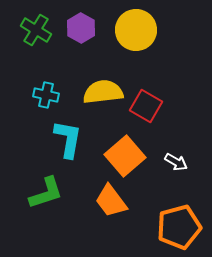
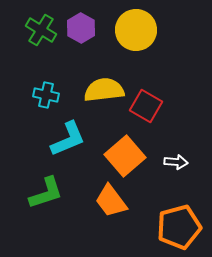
green cross: moved 5 px right
yellow semicircle: moved 1 px right, 2 px up
cyan L-shape: rotated 57 degrees clockwise
white arrow: rotated 25 degrees counterclockwise
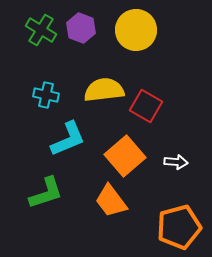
purple hexagon: rotated 8 degrees counterclockwise
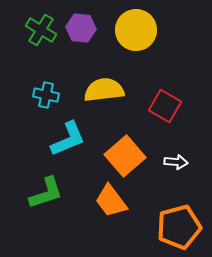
purple hexagon: rotated 16 degrees counterclockwise
red square: moved 19 px right
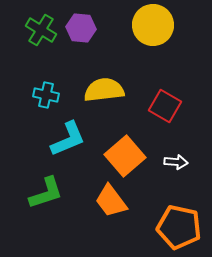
yellow circle: moved 17 px right, 5 px up
orange pentagon: rotated 27 degrees clockwise
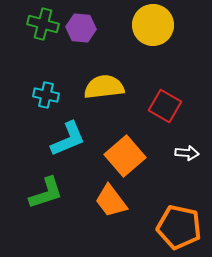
green cross: moved 2 px right, 6 px up; rotated 16 degrees counterclockwise
yellow semicircle: moved 3 px up
white arrow: moved 11 px right, 9 px up
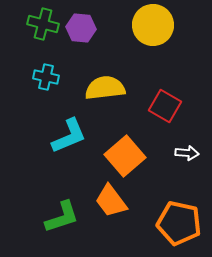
yellow semicircle: moved 1 px right, 1 px down
cyan cross: moved 18 px up
cyan L-shape: moved 1 px right, 3 px up
green L-shape: moved 16 px right, 24 px down
orange pentagon: moved 4 px up
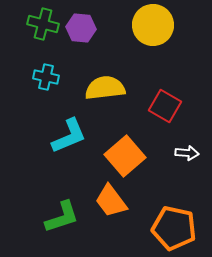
orange pentagon: moved 5 px left, 5 px down
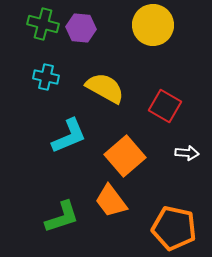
yellow semicircle: rotated 36 degrees clockwise
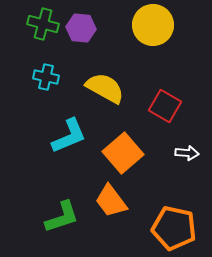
orange square: moved 2 px left, 3 px up
